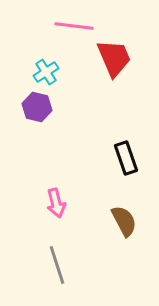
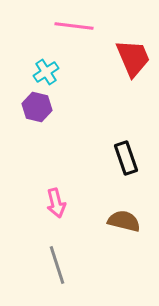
red trapezoid: moved 19 px right
brown semicircle: rotated 48 degrees counterclockwise
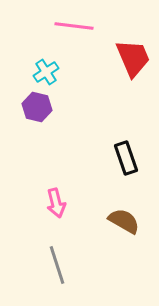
brown semicircle: rotated 16 degrees clockwise
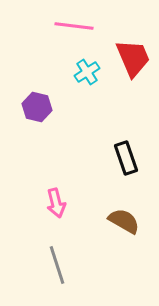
cyan cross: moved 41 px right
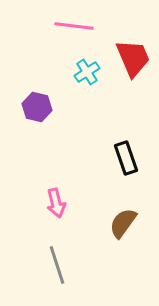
brown semicircle: moved 1 px left, 2 px down; rotated 84 degrees counterclockwise
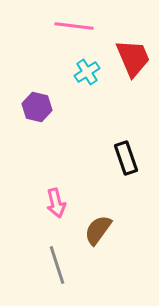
brown semicircle: moved 25 px left, 7 px down
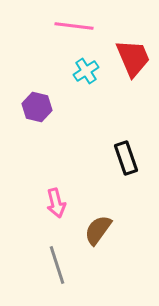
cyan cross: moved 1 px left, 1 px up
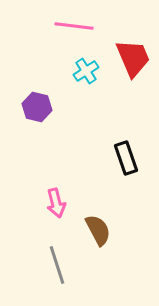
brown semicircle: rotated 116 degrees clockwise
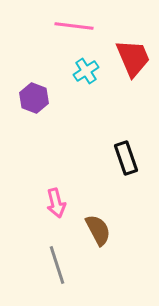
purple hexagon: moved 3 px left, 9 px up; rotated 8 degrees clockwise
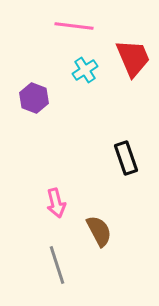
cyan cross: moved 1 px left, 1 px up
brown semicircle: moved 1 px right, 1 px down
